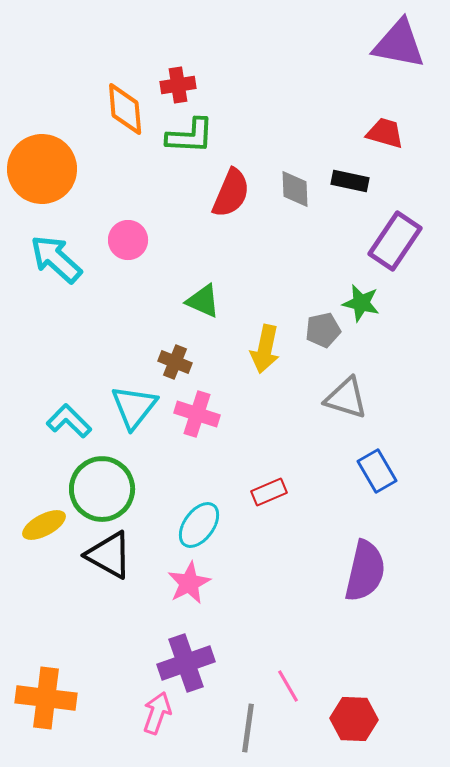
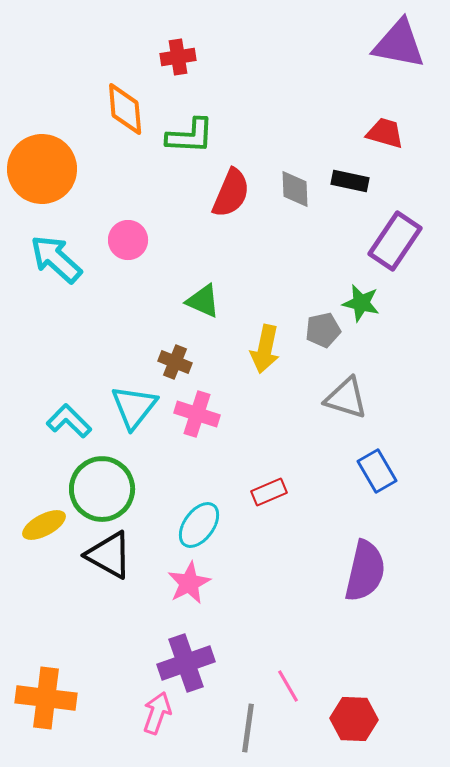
red cross: moved 28 px up
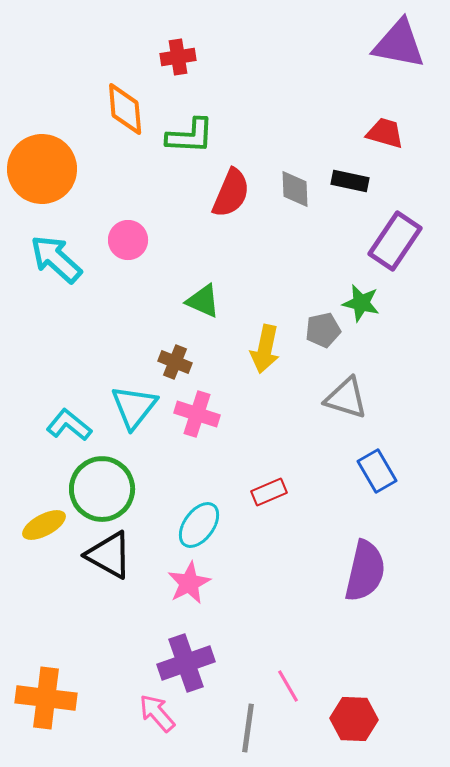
cyan L-shape: moved 4 px down; rotated 6 degrees counterclockwise
pink arrow: rotated 60 degrees counterclockwise
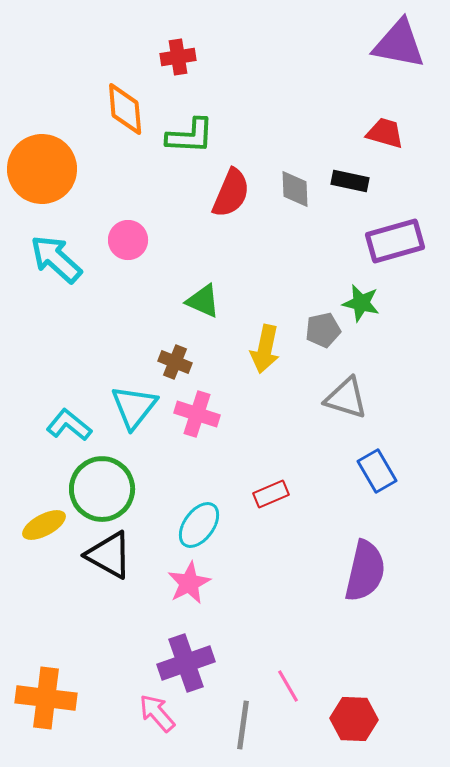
purple rectangle: rotated 40 degrees clockwise
red rectangle: moved 2 px right, 2 px down
gray line: moved 5 px left, 3 px up
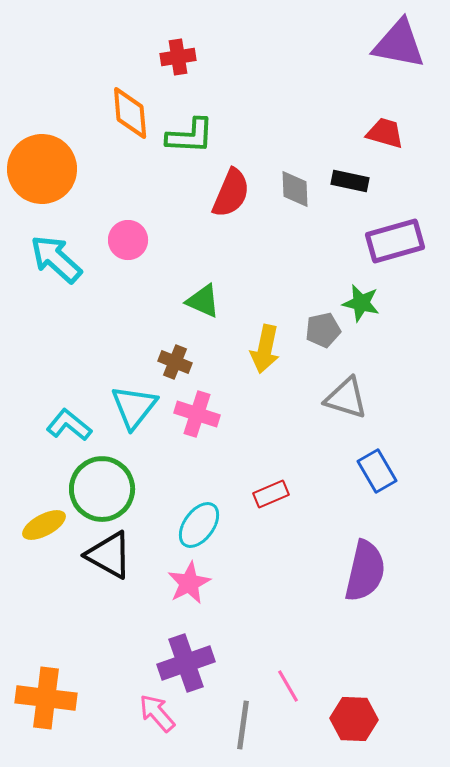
orange diamond: moved 5 px right, 4 px down
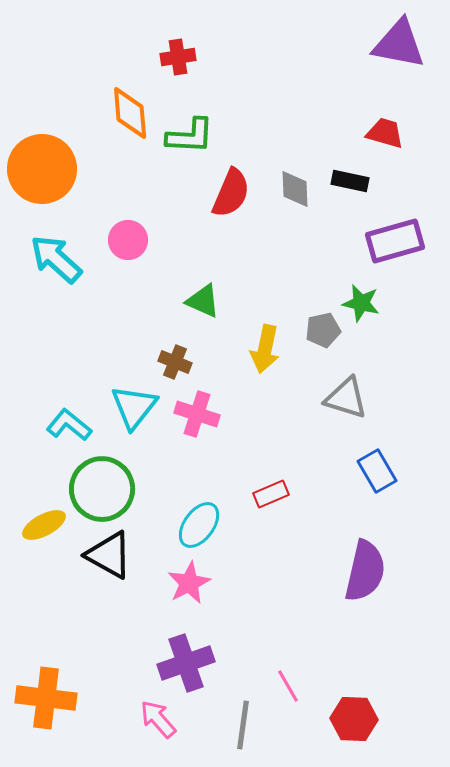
pink arrow: moved 1 px right, 6 px down
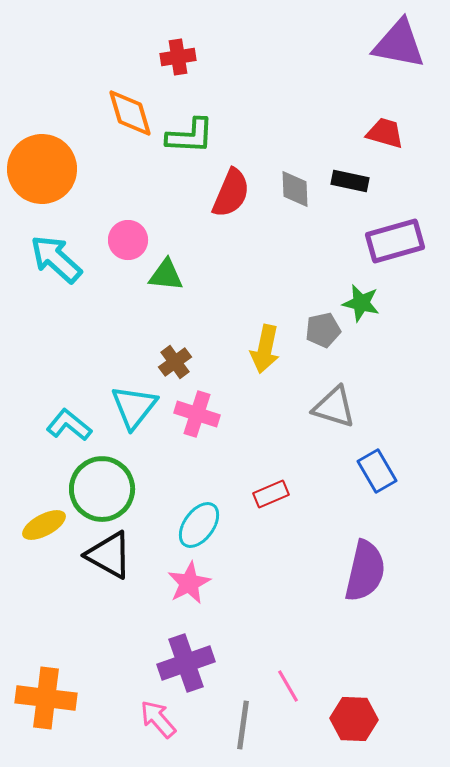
orange diamond: rotated 12 degrees counterclockwise
green triangle: moved 37 px left, 26 px up; rotated 18 degrees counterclockwise
brown cross: rotated 32 degrees clockwise
gray triangle: moved 12 px left, 9 px down
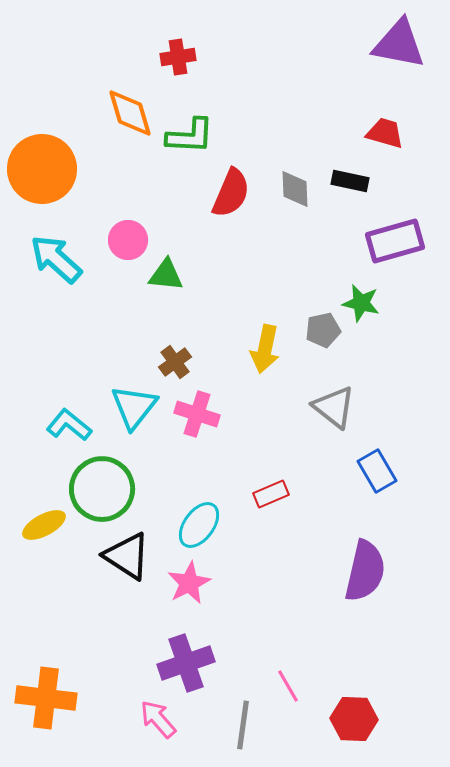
gray triangle: rotated 21 degrees clockwise
black triangle: moved 18 px right, 1 px down; rotated 4 degrees clockwise
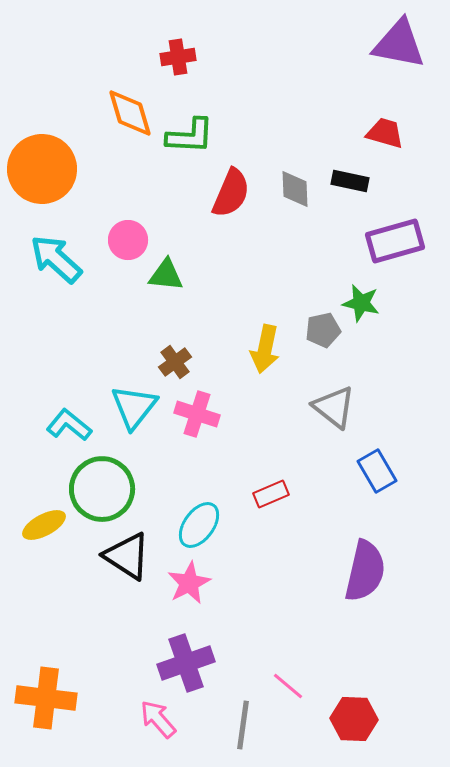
pink line: rotated 20 degrees counterclockwise
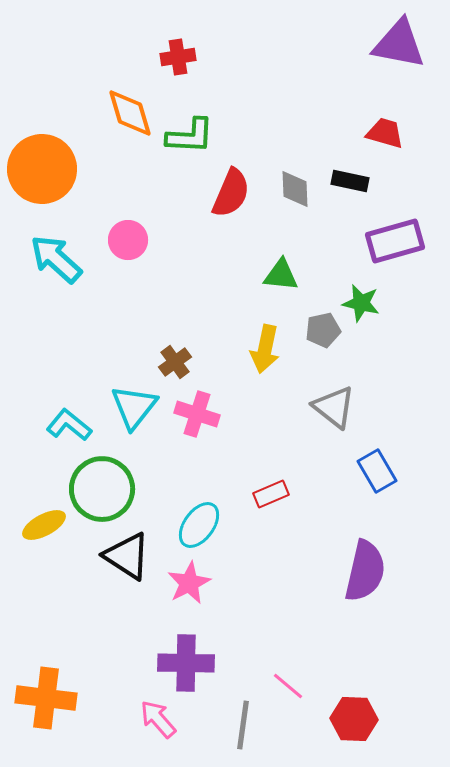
green triangle: moved 115 px right
purple cross: rotated 20 degrees clockwise
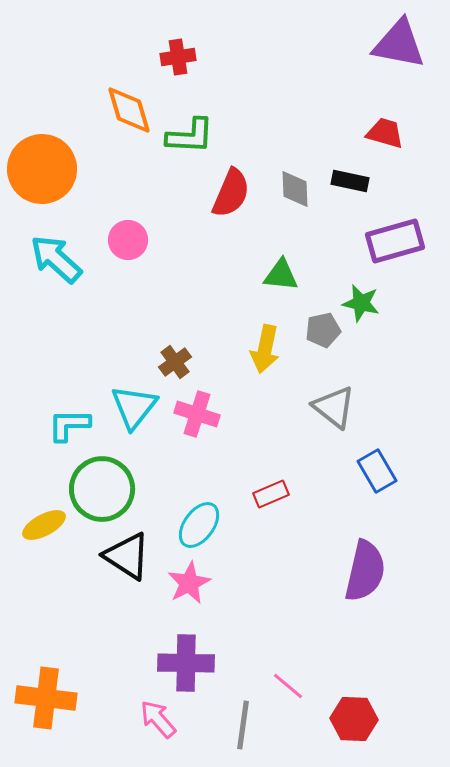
orange diamond: moved 1 px left, 3 px up
cyan L-shape: rotated 39 degrees counterclockwise
